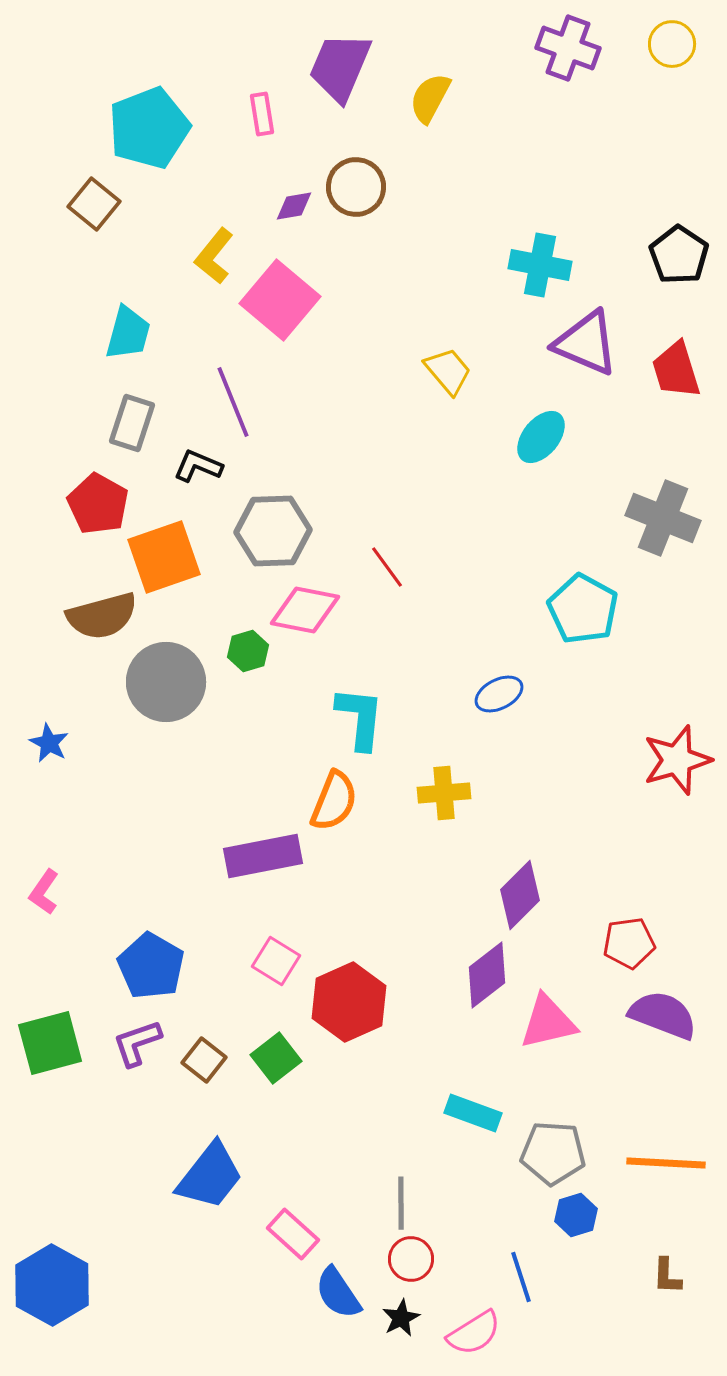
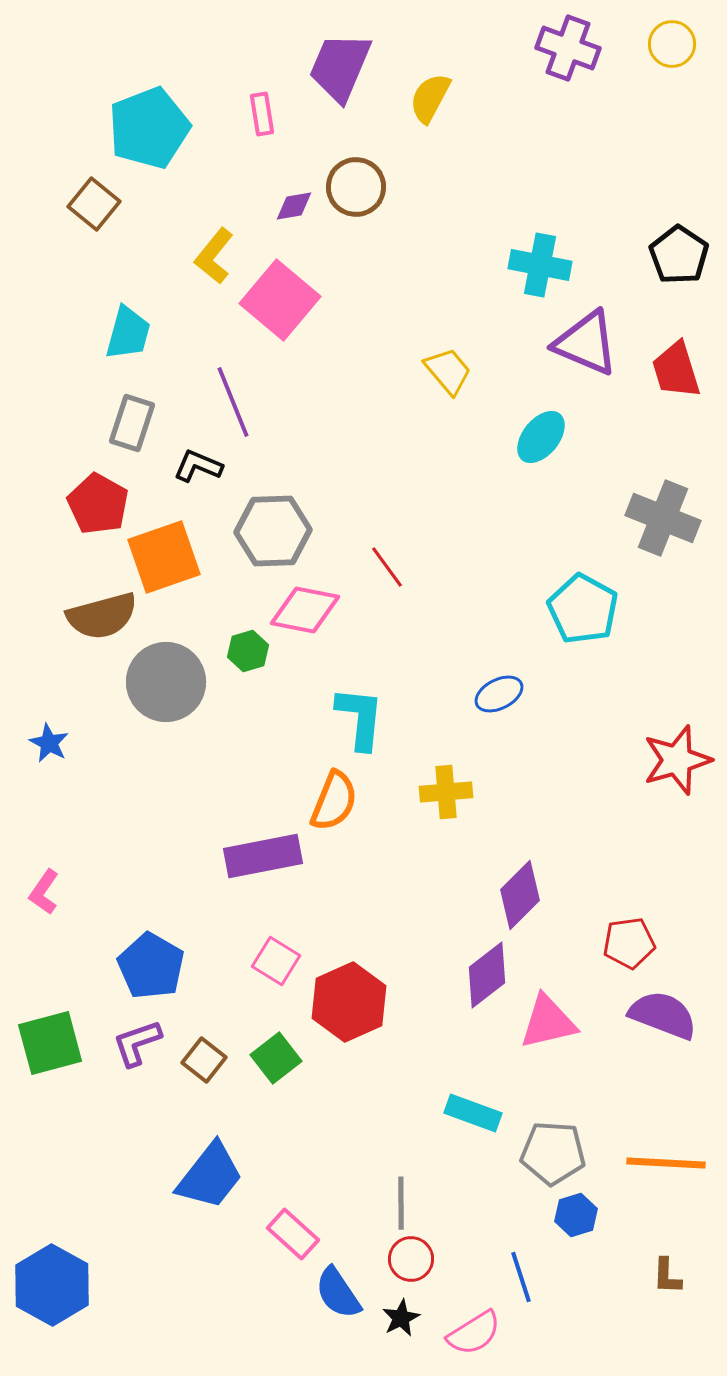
yellow cross at (444, 793): moved 2 px right, 1 px up
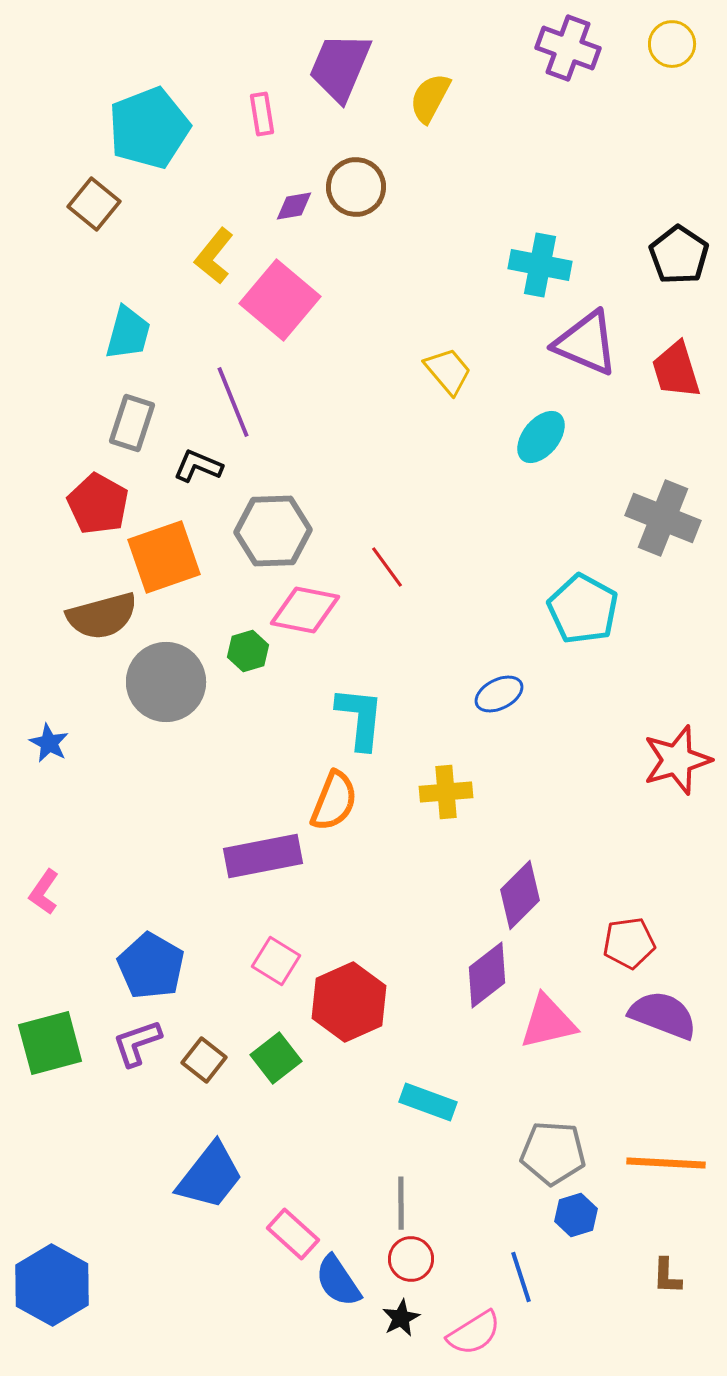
cyan rectangle at (473, 1113): moved 45 px left, 11 px up
blue semicircle at (338, 1293): moved 12 px up
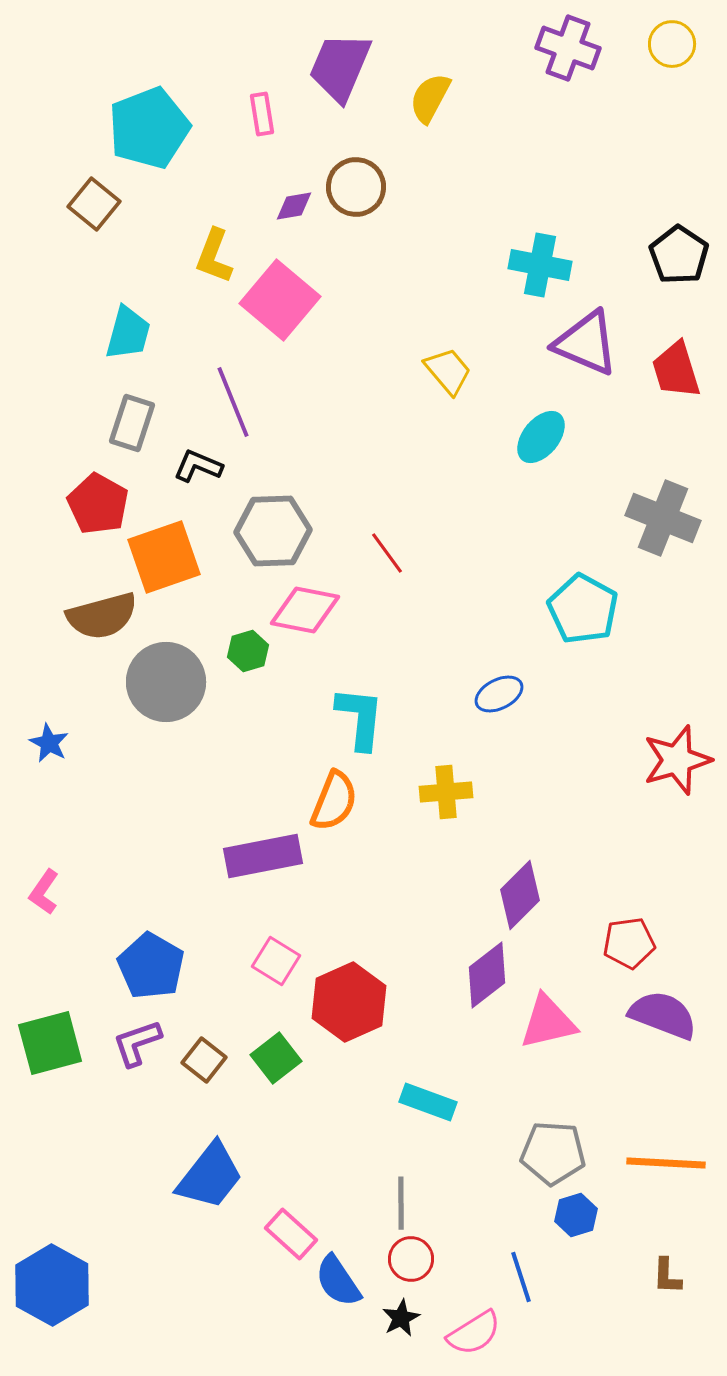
yellow L-shape at (214, 256): rotated 18 degrees counterclockwise
red line at (387, 567): moved 14 px up
pink rectangle at (293, 1234): moved 2 px left
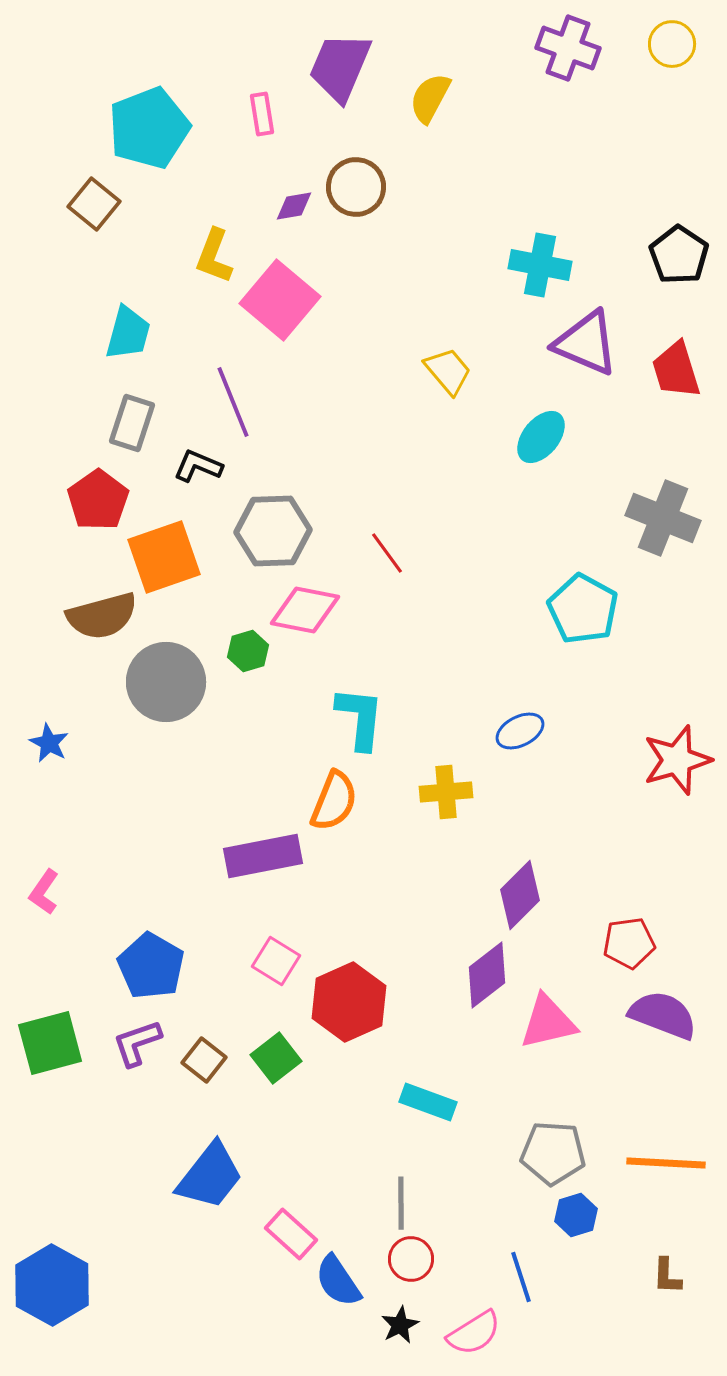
red pentagon at (98, 504): moved 4 px up; rotated 8 degrees clockwise
blue ellipse at (499, 694): moved 21 px right, 37 px down
black star at (401, 1318): moved 1 px left, 7 px down
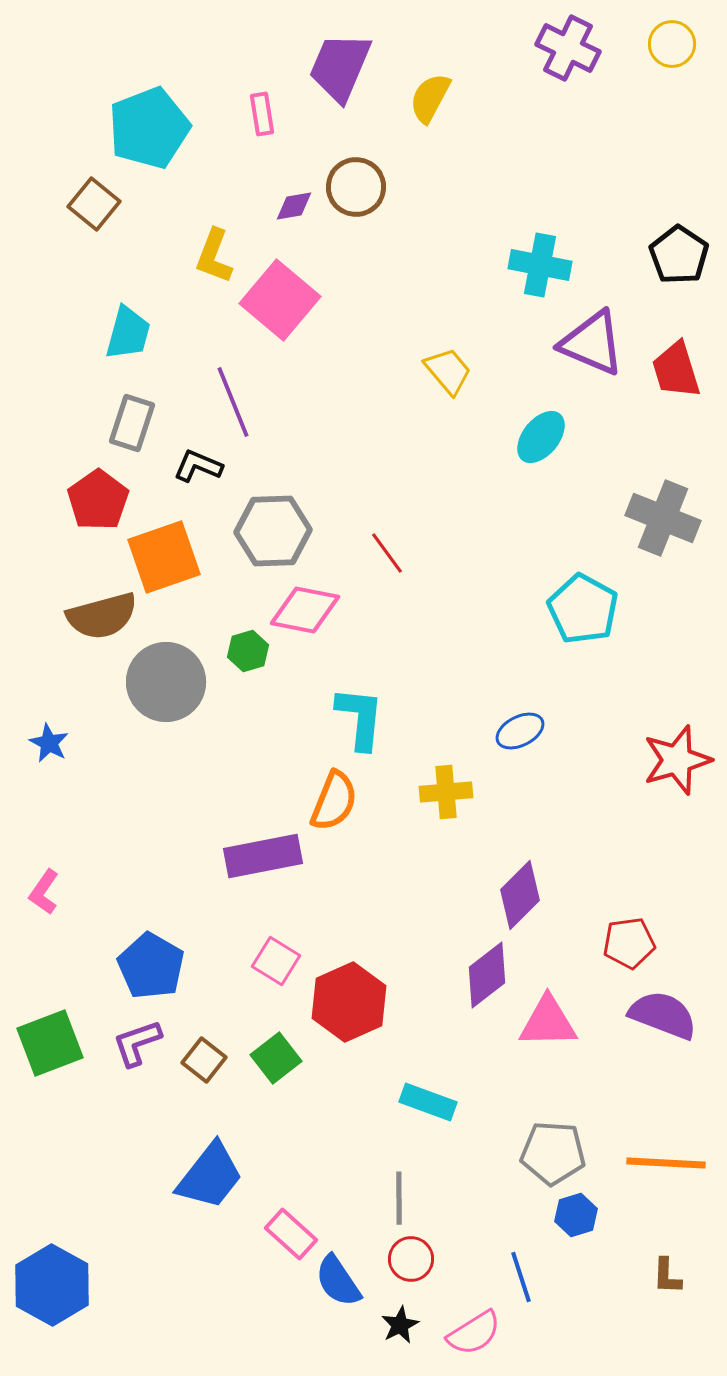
purple cross at (568, 48): rotated 6 degrees clockwise
purple triangle at (586, 343): moved 6 px right
pink triangle at (548, 1022): rotated 12 degrees clockwise
green square at (50, 1043): rotated 6 degrees counterclockwise
gray line at (401, 1203): moved 2 px left, 5 px up
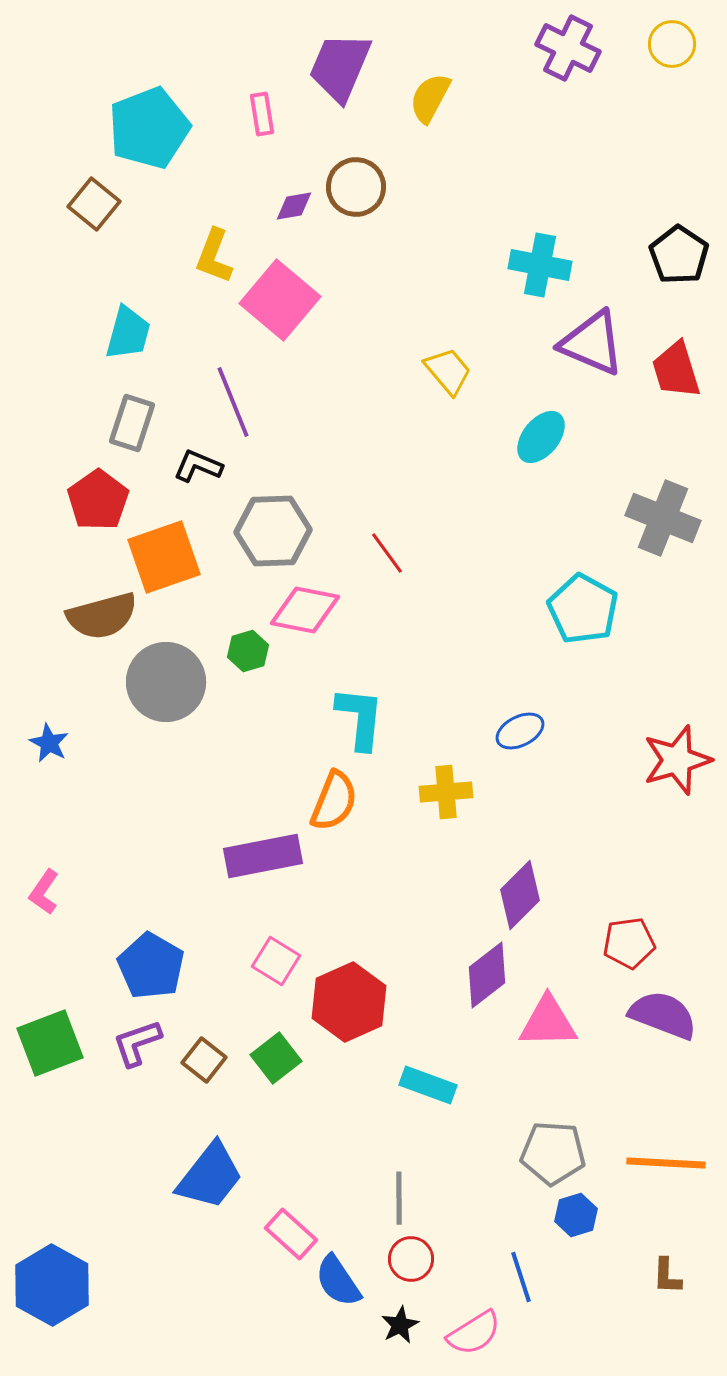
cyan rectangle at (428, 1102): moved 17 px up
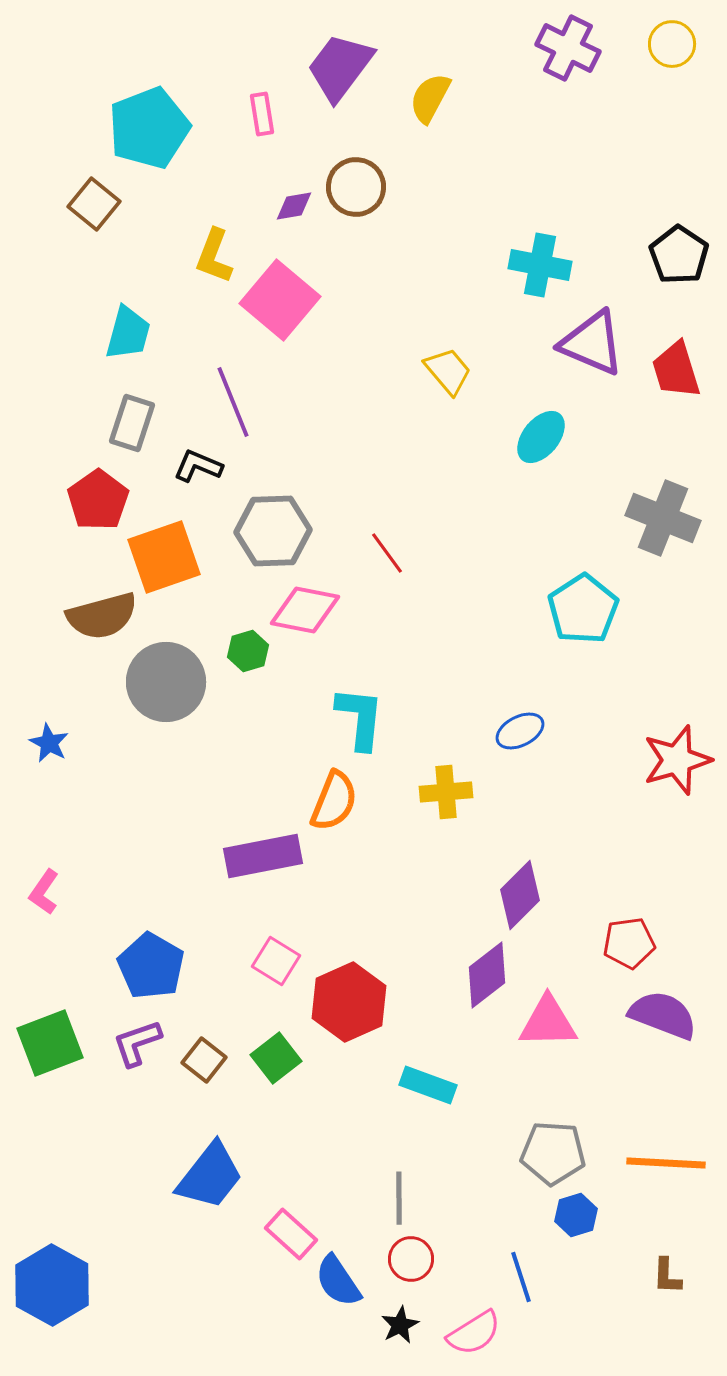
purple trapezoid at (340, 67): rotated 14 degrees clockwise
cyan pentagon at (583, 609): rotated 10 degrees clockwise
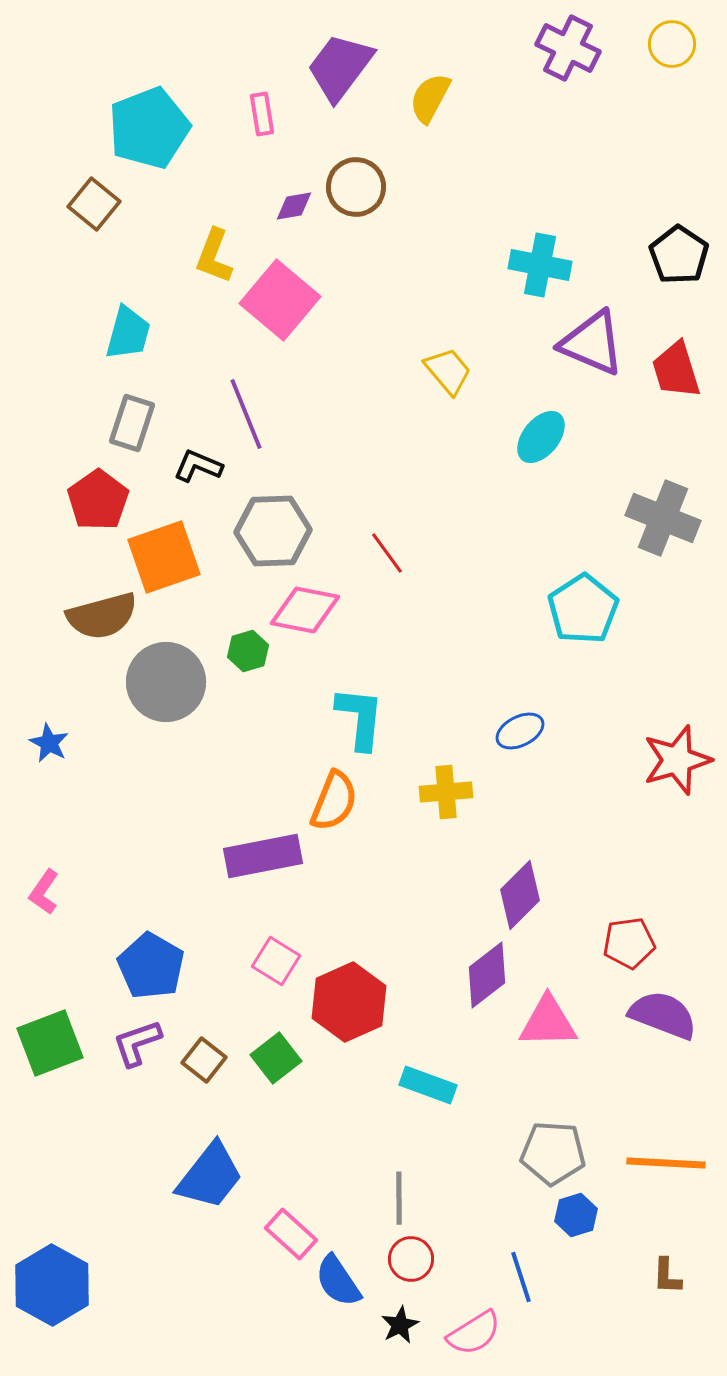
purple line at (233, 402): moved 13 px right, 12 px down
